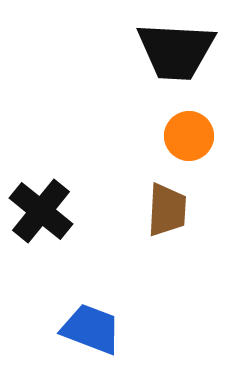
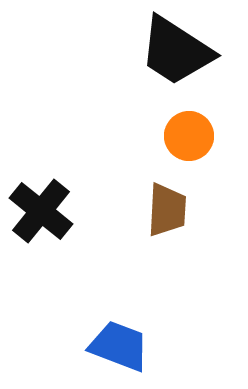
black trapezoid: rotated 30 degrees clockwise
blue trapezoid: moved 28 px right, 17 px down
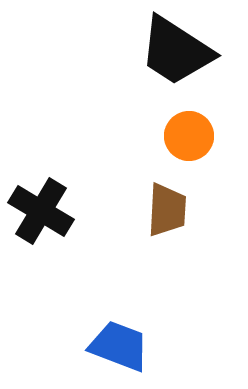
black cross: rotated 8 degrees counterclockwise
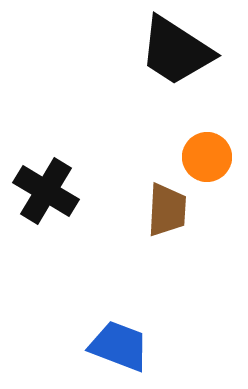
orange circle: moved 18 px right, 21 px down
black cross: moved 5 px right, 20 px up
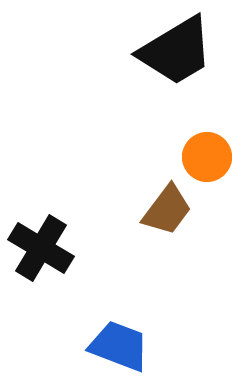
black trapezoid: rotated 64 degrees counterclockwise
black cross: moved 5 px left, 57 px down
brown trapezoid: rotated 34 degrees clockwise
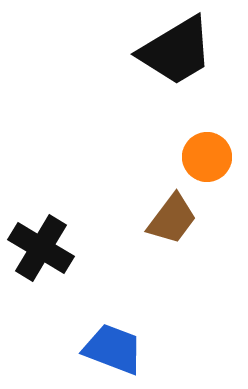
brown trapezoid: moved 5 px right, 9 px down
blue trapezoid: moved 6 px left, 3 px down
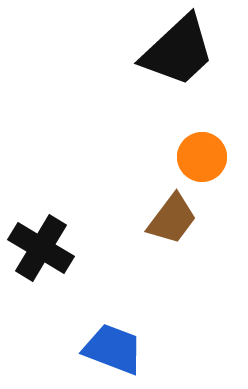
black trapezoid: moved 2 px right; rotated 12 degrees counterclockwise
orange circle: moved 5 px left
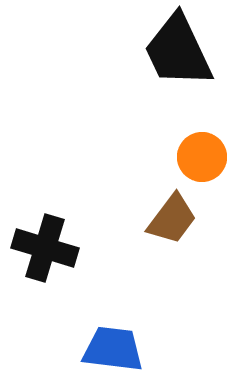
black trapezoid: rotated 108 degrees clockwise
black cross: moved 4 px right; rotated 14 degrees counterclockwise
blue trapezoid: rotated 14 degrees counterclockwise
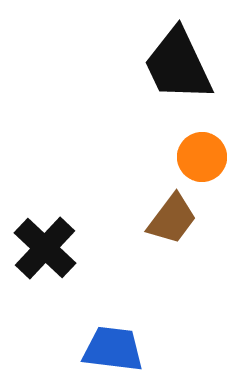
black trapezoid: moved 14 px down
black cross: rotated 26 degrees clockwise
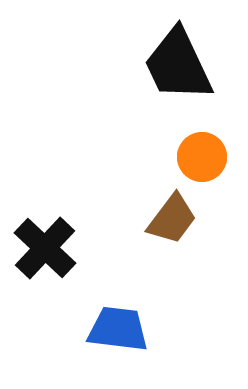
blue trapezoid: moved 5 px right, 20 px up
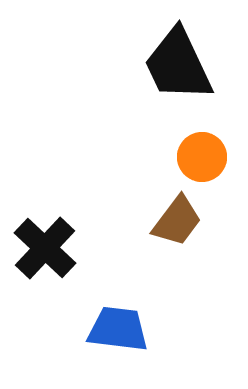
brown trapezoid: moved 5 px right, 2 px down
